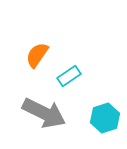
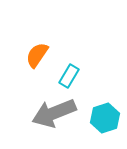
cyan rectangle: rotated 25 degrees counterclockwise
gray arrow: moved 10 px right; rotated 132 degrees clockwise
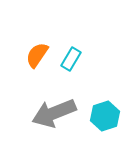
cyan rectangle: moved 2 px right, 17 px up
cyan hexagon: moved 2 px up
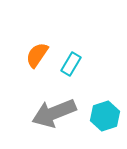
cyan rectangle: moved 5 px down
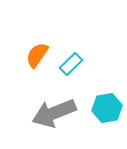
cyan rectangle: rotated 15 degrees clockwise
cyan hexagon: moved 2 px right, 8 px up; rotated 8 degrees clockwise
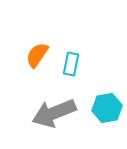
cyan rectangle: rotated 35 degrees counterclockwise
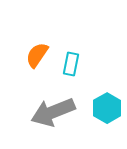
cyan hexagon: rotated 20 degrees counterclockwise
gray arrow: moved 1 px left, 1 px up
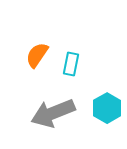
gray arrow: moved 1 px down
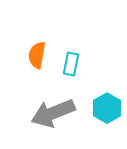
orange semicircle: rotated 24 degrees counterclockwise
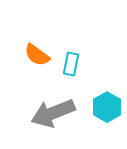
orange semicircle: rotated 64 degrees counterclockwise
cyan hexagon: moved 1 px up
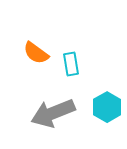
orange semicircle: moved 1 px left, 2 px up
cyan rectangle: rotated 20 degrees counterclockwise
